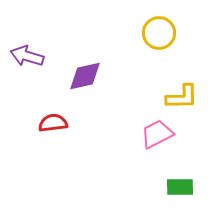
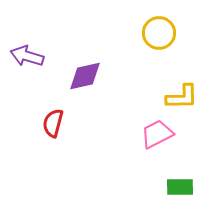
red semicircle: rotated 68 degrees counterclockwise
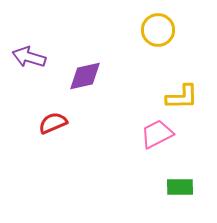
yellow circle: moved 1 px left, 3 px up
purple arrow: moved 2 px right, 1 px down
red semicircle: rotated 52 degrees clockwise
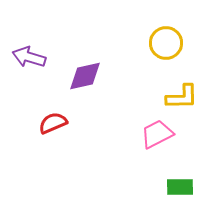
yellow circle: moved 8 px right, 13 px down
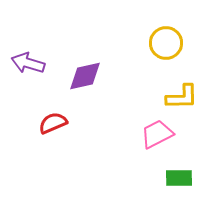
purple arrow: moved 1 px left, 6 px down
green rectangle: moved 1 px left, 9 px up
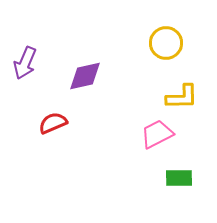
purple arrow: moved 3 px left; rotated 84 degrees counterclockwise
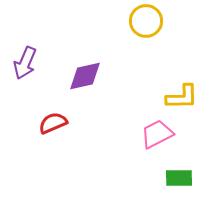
yellow circle: moved 20 px left, 22 px up
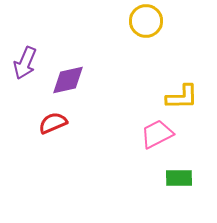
purple diamond: moved 17 px left, 4 px down
